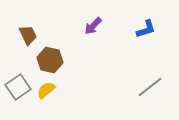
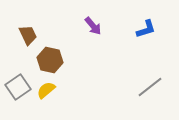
purple arrow: rotated 84 degrees counterclockwise
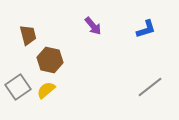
brown trapezoid: rotated 10 degrees clockwise
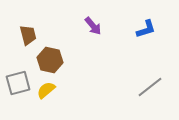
gray square: moved 4 px up; rotated 20 degrees clockwise
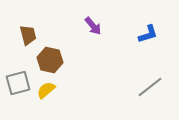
blue L-shape: moved 2 px right, 5 px down
